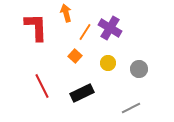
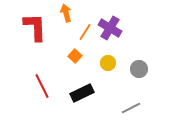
red L-shape: moved 1 px left
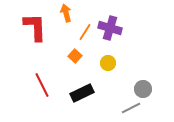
purple cross: rotated 15 degrees counterclockwise
gray circle: moved 4 px right, 20 px down
red line: moved 1 px up
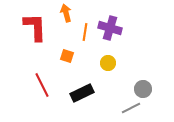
orange line: rotated 24 degrees counterclockwise
orange square: moved 8 px left; rotated 24 degrees counterclockwise
